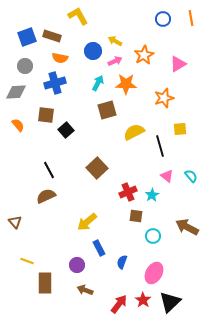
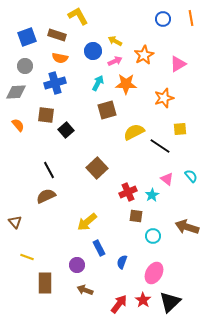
brown rectangle at (52, 36): moved 5 px right, 1 px up
black line at (160, 146): rotated 40 degrees counterclockwise
pink triangle at (167, 176): moved 3 px down
brown arrow at (187, 227): rotated 10 degrees counterclockwise
yellow line at (27, 261): moved 4 px up
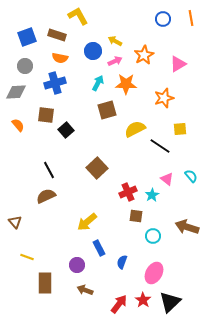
yellow semicircle at (134, 132): moved 1 px right, 3 px up
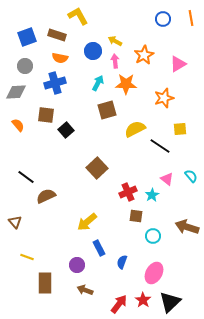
pink arrow at (115, 61): rotated 72 degrees counterclockwise
black line at (49, 170): moved 23 px left, 7 px down; rotated 24 degrees counterclockwise
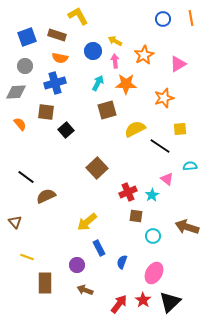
brown square at (46, 115): moved 3 px up
orange semicircle at (18, 125): moved 2 px right, 1 px up
cyan semicircle at (191, 176): moved 1 px left, 10 px up; rotated 56 degrees counterclockwise
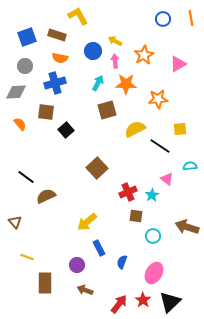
orange star at (164, 98): moved 6 px left, 1 px down; rotated 12 degrees clockwise
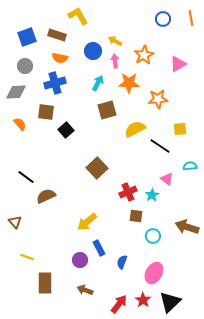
orange star at (126, 84): moved 3 px right, 1 px up
purple circle at (77, 265): moved 3 px right, 5 px up
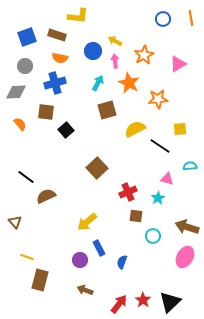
yellow L-shape at (78, 16): rotated 125 degrees clockwise
orange star at (129, 83): rotated 25 degrees clockwise
pink triangle at (167, 179): rotated 24 degrees counterclockwise
cyan star at (152, 195): moved 6 px right, 3 px down
pink ellipse at (154, 273): moved 31 px right, 16 px up
brown rectangle at (45, 283): moved 5 px left, 3 px up; rotated 15 degrees clockwise
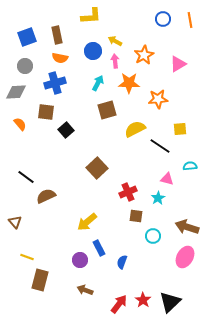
yellow L-shape at (78, 16): moved 13 px right; rotated 10 degrees counterclockwise
orange line at (191, 18): moved 1 px left, 2 px down
brown rectangle at (57, 35): rotated 60 degrees clockwise
orange star at (129, 83): rotated 25 degrees counterclockwise
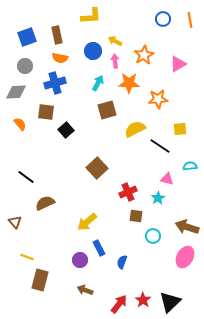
brown semicircle at (46, 196): moved 1 px left, 7 px down
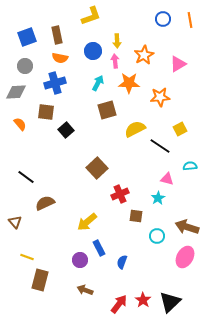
yellow L-shape at (91, 16): rotated 15 degrees counterclockwise
yellow arrow at (115, 41): moved 2 px right; rotated 120 degrees counterclockwise
orange star at (158, 99): moved 2 px right, 2 px up
yellow square at (180, 129): rotated 24 degrees counterclockwise
red cross at (128, 192): moved 8 px left, 2 px down
cyan circle at (153, 236): moved 4 px right
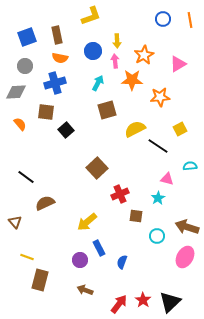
orange star at (129, 83): moved 3 px right, 3 px up
black line at (160, 146): moved 2 px left
